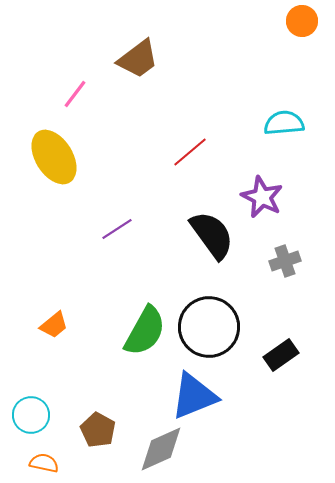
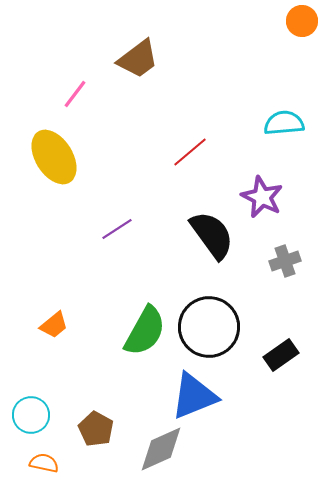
brown pentagon: moved 2 px left, 1 px up
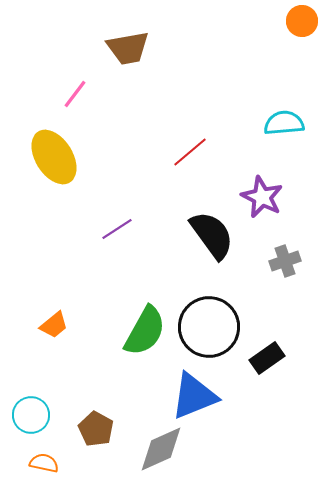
brown trapezoid: moved 10 px left, 11 px up; rotated 27 degrees clockwise
black rectangle: moved 14 px left, 3 px down
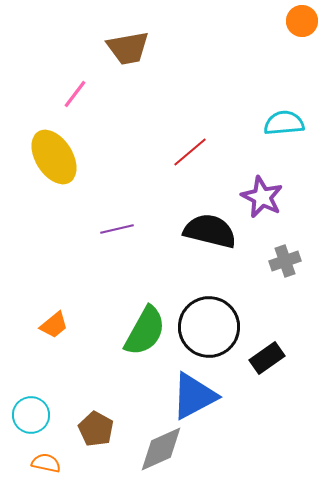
purple line: rotated 20 degrees clockwise
black semicircle: moved 2 px left, 4 px up; rotated 40 degrees counterclockwise
blue triangle: rotated 6 degrees counterclockwise
orange semicircle: moved 2 px right
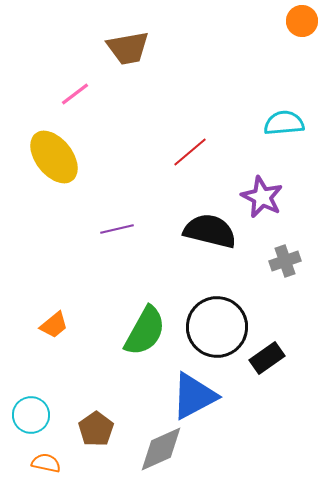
pink line: rotated 16 degrees clockwise
yellow ellipse: rotated 6 degrees counterclockwise
black circle: moved 8 px right
brown pentagon: rotated 8 degrees clockwise
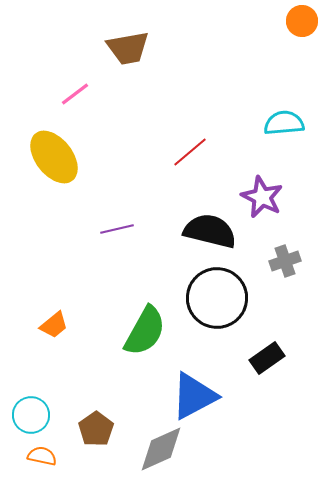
black circle: moved 29 px up
orange semicircle: moved 4 px left, 7 px up
